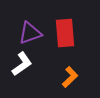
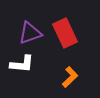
red rectangle: rotated 20 degrees counterclockwise
white L-shape: rotated 40 degrees clockwise
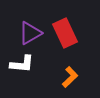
purple triangle: rotated 10 degrees counterclockwise
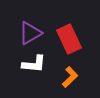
red rectangle: moved 4 px right, 6 px down
white L-shape: moved 12 px right
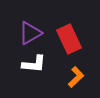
orange L-shape: moved 6 px right
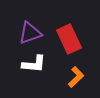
purple triangle: rotated 10 degrees clockwise
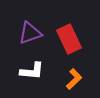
white L-shape: moved 2 px left, 7 px down
orange L-shape: moved 2 px left, 2 px down
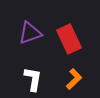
white L-shape: moved 1 px right, 8 px down; rotated 85 degrees counterclockwise
